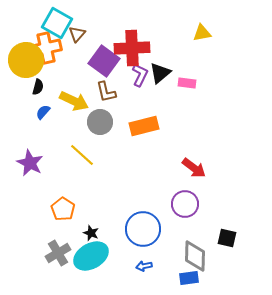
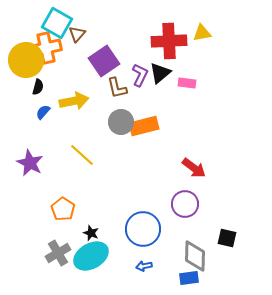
red cross: moved 37 px right, 7 px up
purple square: rotated 20 degrees clockwise
brown L-shape: moved 11 px right, 4 px up
yellow arrow: rotated 36 degrees counterclockwise
gray circle: moved 21 px right
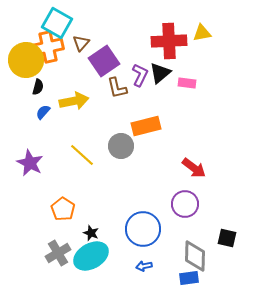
brown triangle: moved 4 px right, 9 px down
orange cross: moved 2 px right, 1 px up
gray circle: moved 24 px down
orange rectangle: moved 2 px right
